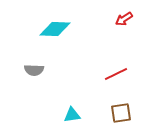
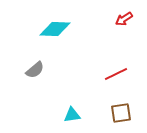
gray semicircle: moved 1 px right; rotated 42 degrees counterclockwise
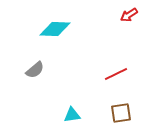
red arrow: moved 5 px right, 4 px up
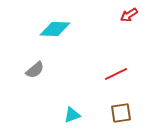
cyan triangle: rotated 12 degrees counterclockwise
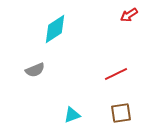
cyan diamond: rotated 36 degrees counterclockwise
gray semicircle: rotated 18 degrees clockwise
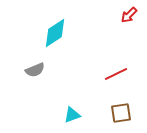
red arrow: rotated 12 degrees counterclockwise
cyan diamond: moved 4 px down
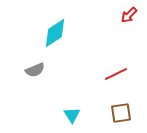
cyan triangle: rotated 42 degrees counterclockwise
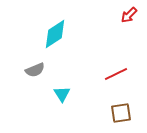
cyan diamond: moved 1 px down
cyan triangle: moved 10 px left, 21 px up
